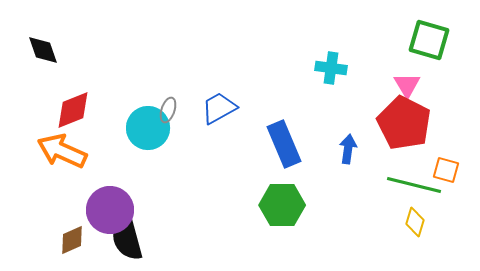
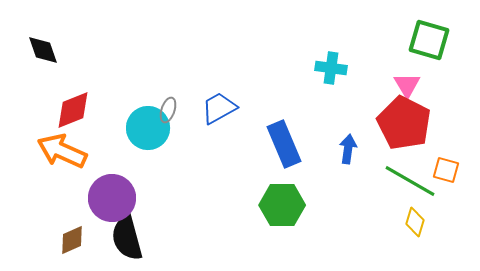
green line: moved 4 px left, 4 px up; rotated 16 degrees clockwise
purple circle: moved 2 px right, 12 px up
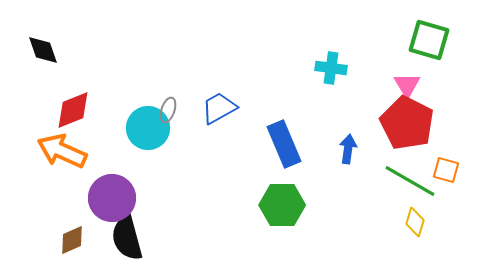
red pentagon: moved 3 px right
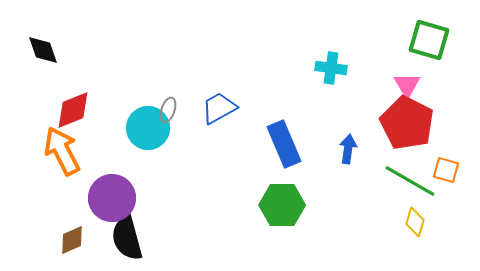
orange arrow: rotated 39 degrees clockwise
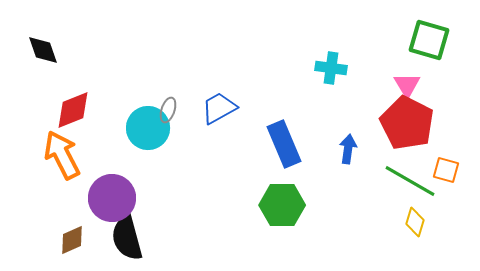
orange arrow: moved 4 px down
